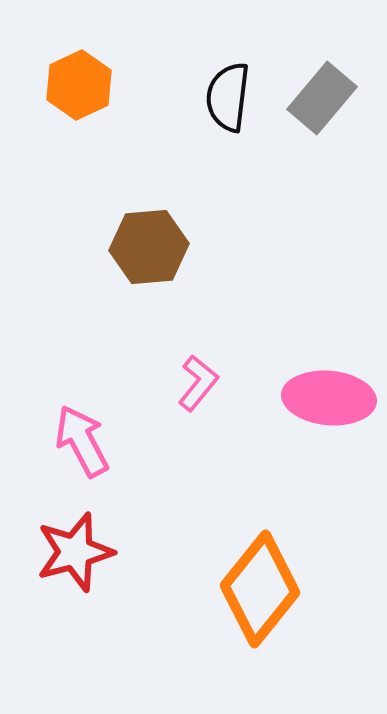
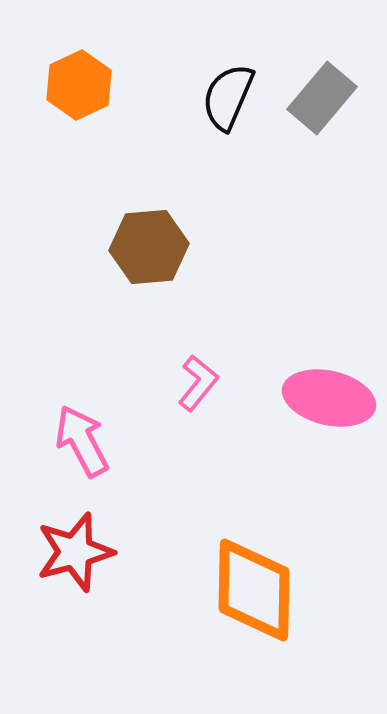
black semicircle: rotated 16 degrees clockwise
pink ellipse: rotated 8 degrees clockwise
orange diamond: moved 6 px left, 1 px down; rotated 38 degrees counterclockwise
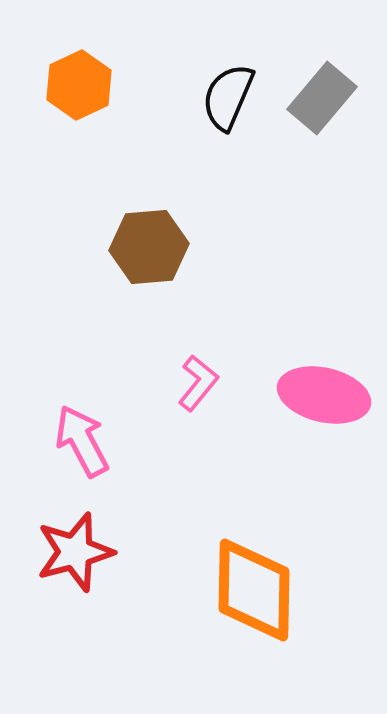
pink ellipse: moved 5 px left, 3 px up
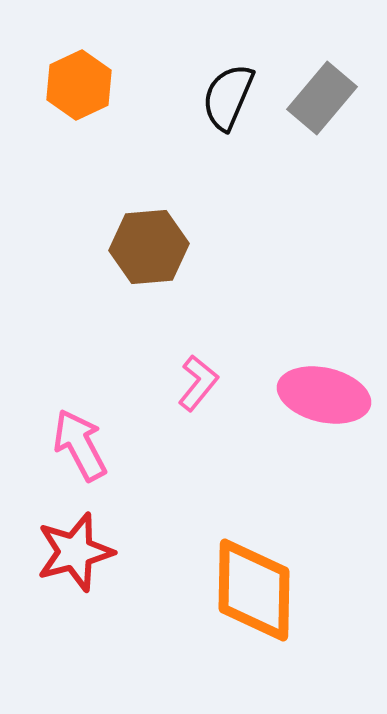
pink arrow: moved 2 px left, 4 px down
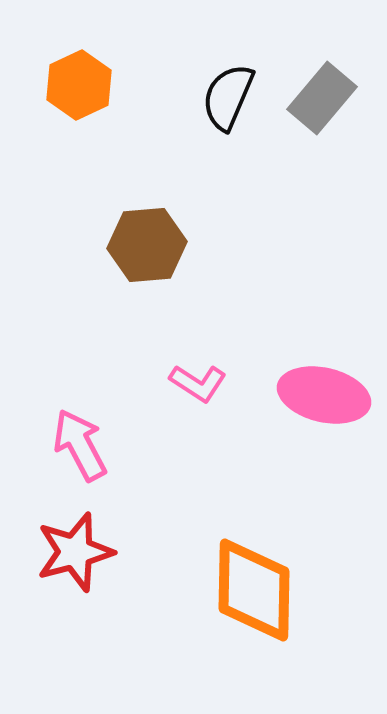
brown hexagon: moved 2 px left, 2 px up
pink L-shape: rotated 84 degrees clockwise
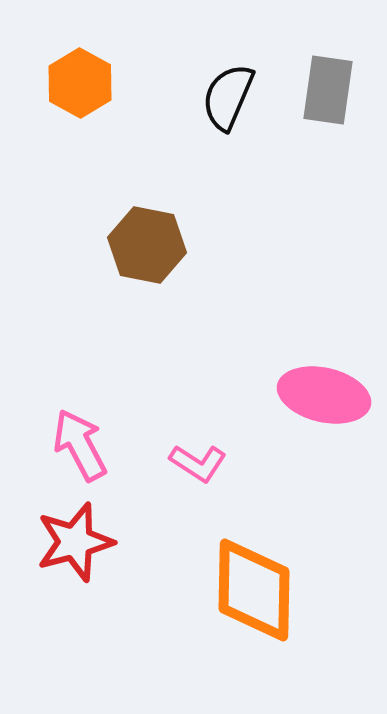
orange hexagon: moved 1 px right, 2 px up; rotated 6 degrees counterclockwise
gray rectangle: moved 6 px right, 8 px up; rotated 32 degrees counterclockwise
brown hexagon: rotated 16 degrees clockwise
pink L-shape: moved 80 px down
red star: moved 10 px up
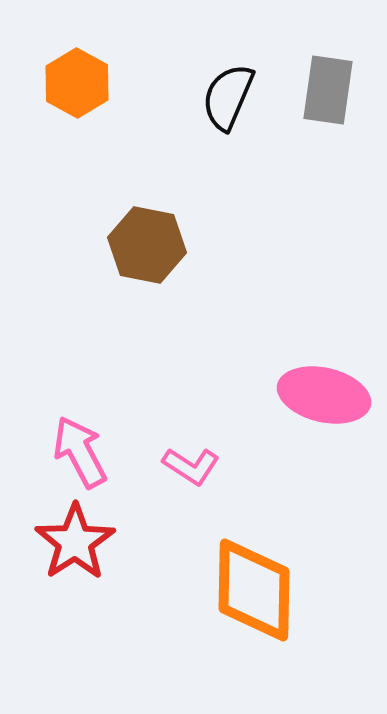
orange hexagon: moved 3 px left
pink arrow: moved 7 px down
pink L-shape: moved 7 px left, 3 px down
red star: rotated 18 degrees counterclockwise
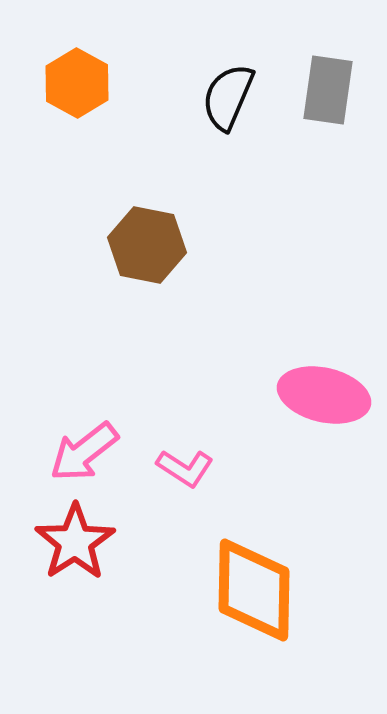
pink arrow: moved 4 px right; rotated 100 degrees counterclockwise
pink L-shape: moved 6 px left, 2 px down
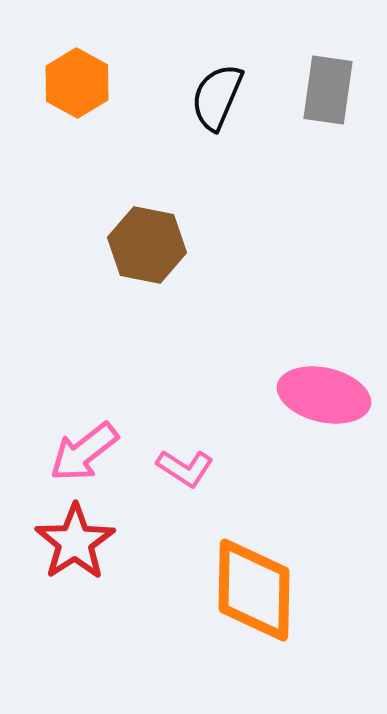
black semicircle: moved 11 px left
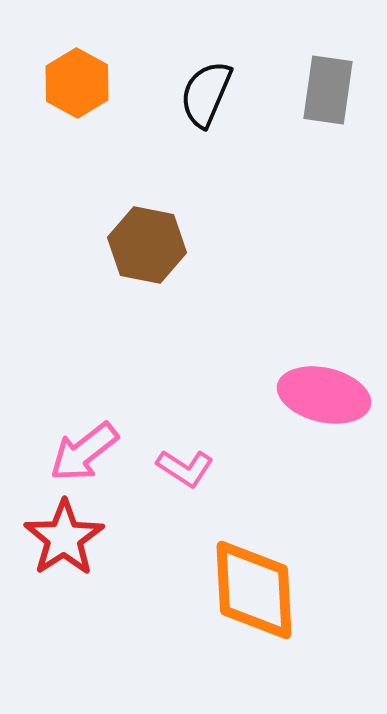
black semicircle: moved 11 px left, 3 px up
red star: moved 11 px left, 4 px up
orange diamond: rotated 4 degrees counterclockwise
